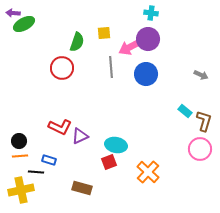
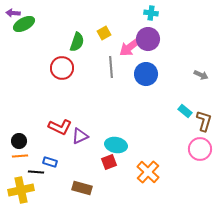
yellow square: rotated 24 degrees counterclockwise
pink arrow: rotated 10 degrees counterclockwise
blue rectangle: moved 1 px right, 2 px down
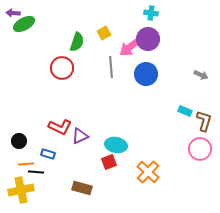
cyan rectangle: rotated 16 degrees counterclockwise
orange line: moved 6 px right, 8 px down
blue rectangle: moved 2 px left, 8 px up
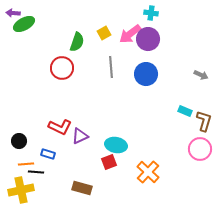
pink arrow: moved 13 px up
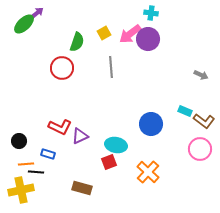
purple arrow: moved 24 px right; rotated 136 degrees clockwise
green ellipse: rotated 15 degrees counterclockwise
blue circle: moved 5 px right, 50 px down
brown L-shape: rotated 110 degrees clockwise
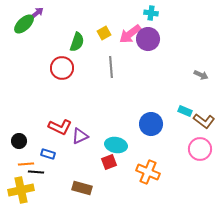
orange cross: rotated 20 degrees counterclockwise
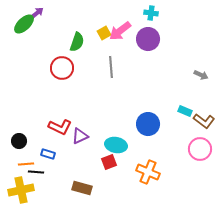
pink arrow: moved 10 px left, 3 px up
blue circle: moved 3 px left
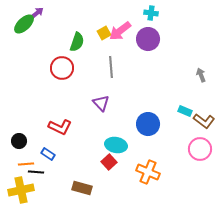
gray arrow: rotated 136 degrees counterclockwise
purple triangle: moved 21 px right, 33 px up; rotated 48 degrees counterclockwise
blue rectangle: rotated 16 degrees clockwise
red square: rotated 21 degrees counterclockwise
